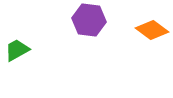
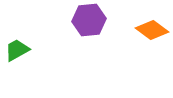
purple hexagon: rotated 12 degrees counterclockwise
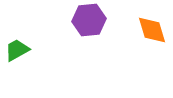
orange diamond: rotated 36 degrees clockwise
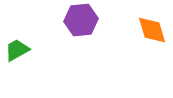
purple hexagon: moved 8 px left
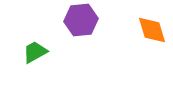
green trapezoid: moved 18 px right, 2 px down
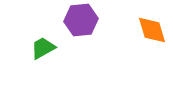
green trapezoid: moved 8 px right, 4 px up
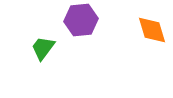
green trapezoid: rotated 24 degrees counterclockwise
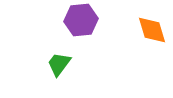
green trapezoid: moved 16 px right, 16 px down
